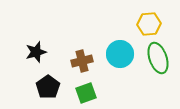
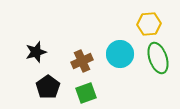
brown cross: rotated 10 degrees counterclockwise
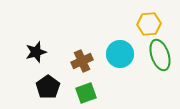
green ellipse: moved 2 px right, 3 px up
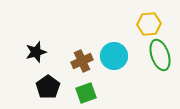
cyan circle: moved 6 px left, 2 px down
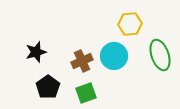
yellow hexagon: moved 19 px left
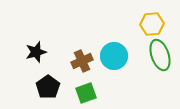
yellow hexagon: moved 22 px right
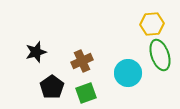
cyan circle: moved 14 px right, 17 px down
black pentagon: moved 4 px right
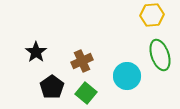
yellow hexagon: moved 9 px up
black star: rotated 20 degrees counterclockwise
cyan circle: moved 1 px left, 3 px down
green square: rotated 30 degrees counterclockwise
